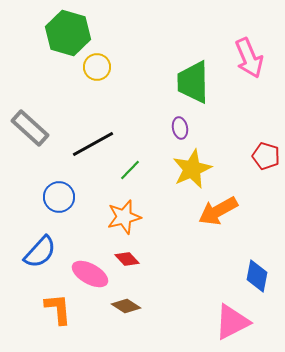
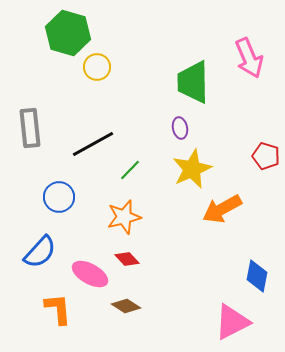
gray rectangle: rotated 42 degrees clockwise
orange arrow: moved 4 px right, 2 px up
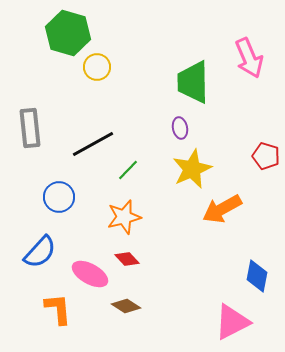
green line: moved 2 px left
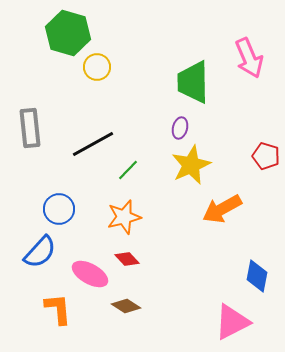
purple ellipse: rotated 25 degrees clockwise
yellow star: moved 1 px left, 4 px up
blue circle: moved 12 px down
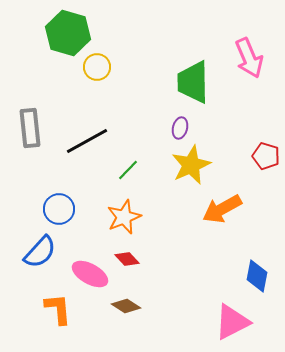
black line: moved 6 px left, 3 px up
orange star: rotated 8 degrees counterclockwise
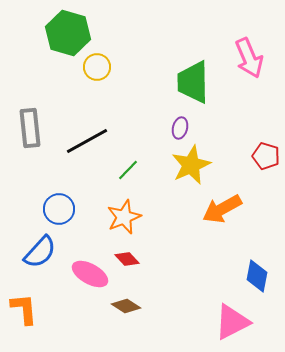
orange L-shape: moved 34 px left
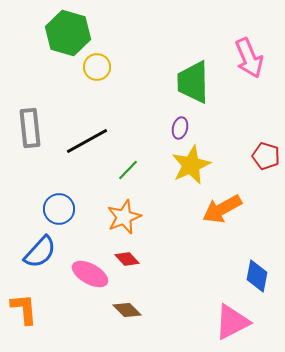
brown diamond: moved 1 px right, 4 px down; rotated 12 degrees clockwise
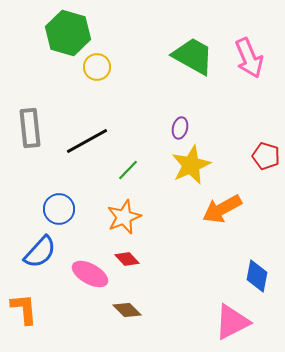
green trapezoid: moved 26 px up; rotated 120 degrees clockwise
